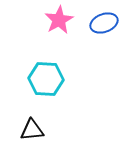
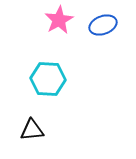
blue ellipse: moved 1 px left, 2 px down
cyan hexagon: moved 2 px right
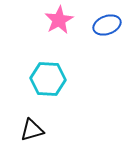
blue ellipse: moved 4 px right
black triangle: rotated 10 degrees counterclockwise
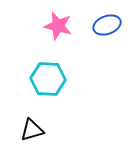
pink star: moved 1 px left, 6 px down; rotated 28 degrees counterclockwise
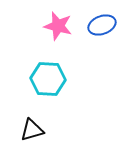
blue ellipse: moved 5 px left
